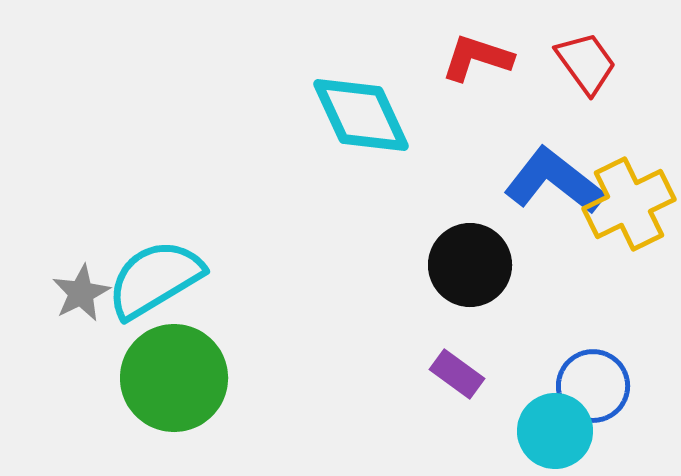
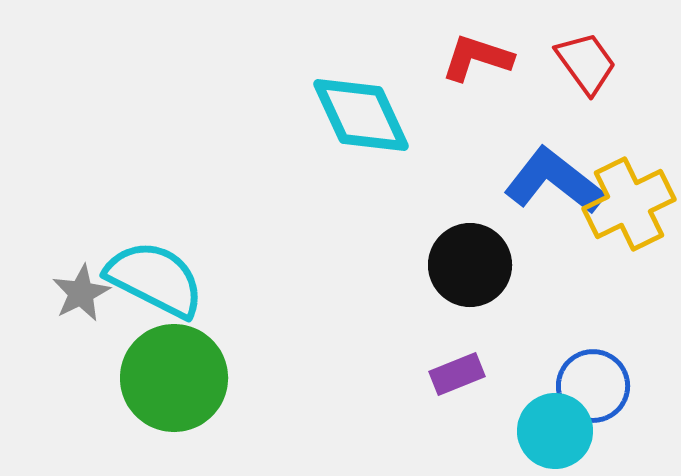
cyan semicircle: rotated 58 degrees clockwise
purple rectangle: rotated 58 degrees counterclockwise
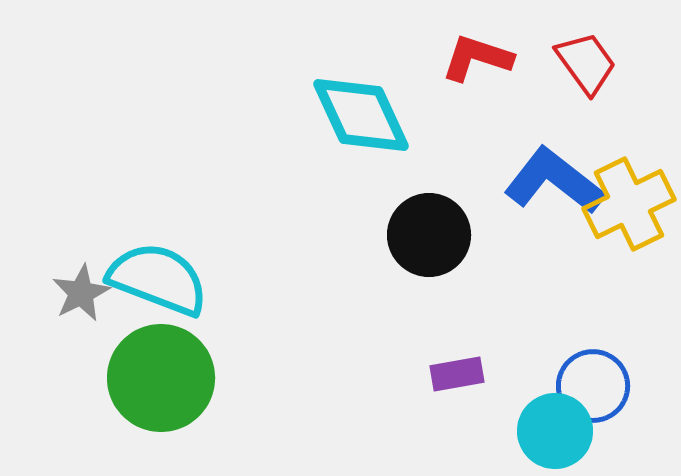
black circle: moved 41 px left, 30 px up
cyan semicircle: moved 3 px right; rotated 6 degrees counterclockwise
purple rectangle: rotated 12 degrees clockwise
green circle: moved 13 px left
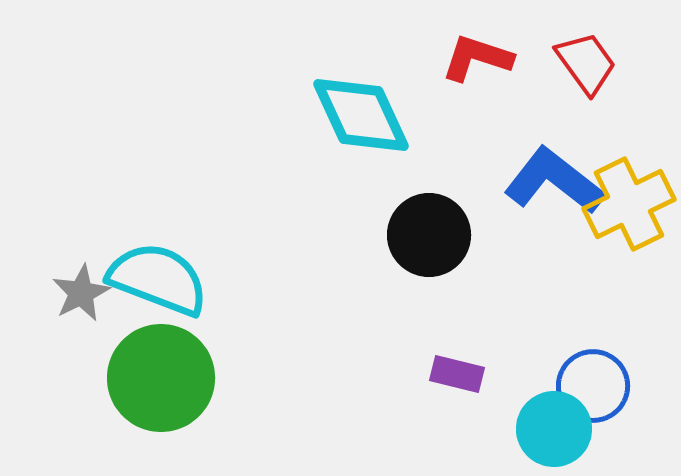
purple rectangle: rotated 24 degrees clockwise
cyan circle: moved 1 px left, 2 px up
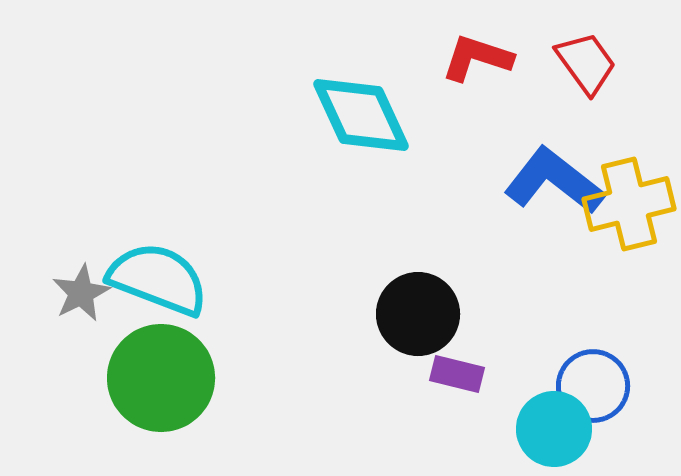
yellow cross: rotated 12 degrees clockwise
black circle: moved 11 px left, 79 px down
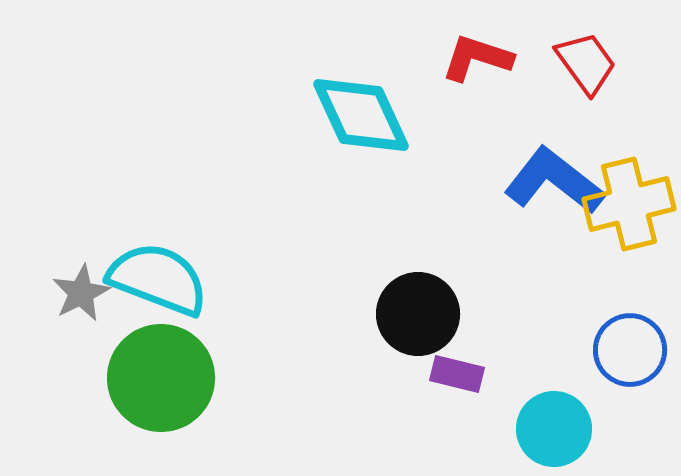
blue circle: moved 37 px right, 36 px up
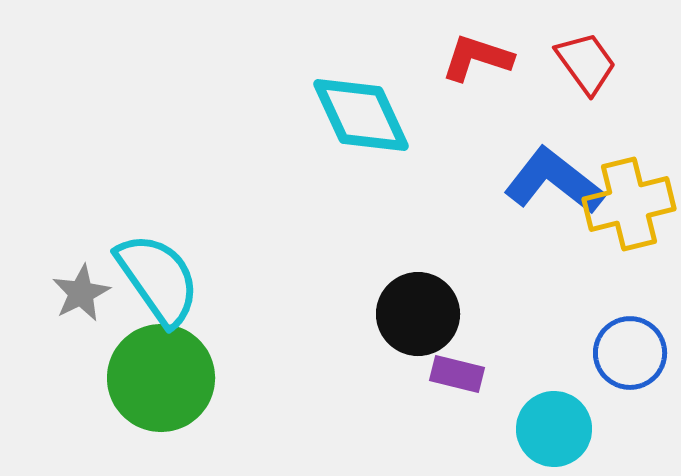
cyan semicircle: rotated 34 degrees clockwise
blue circle: moved 3 px down
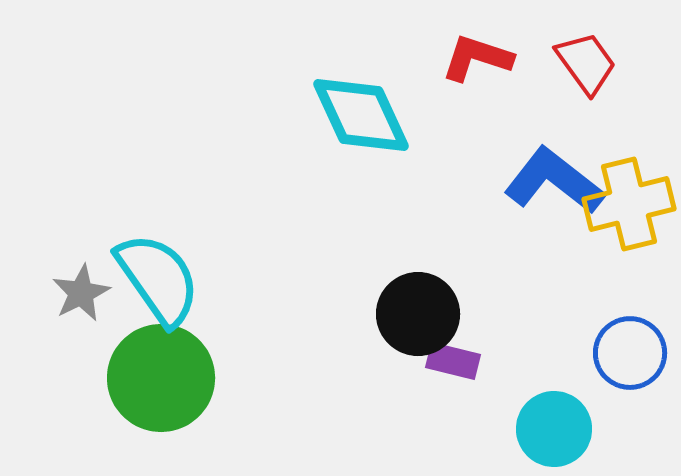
purple rectangle: moved 4 px left, 13 px up
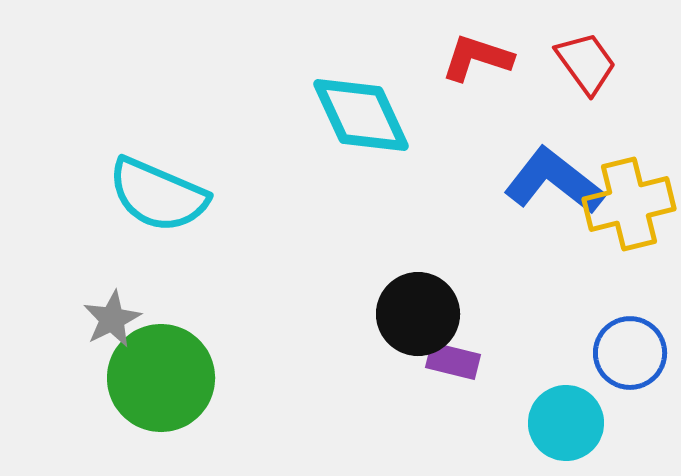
cyan semicircle: moved 84 px up; rotated 148 degrees clockwise
gray star: moved 31 px right, 26 px down
cyan circle: moved 12 px right, 6 px up
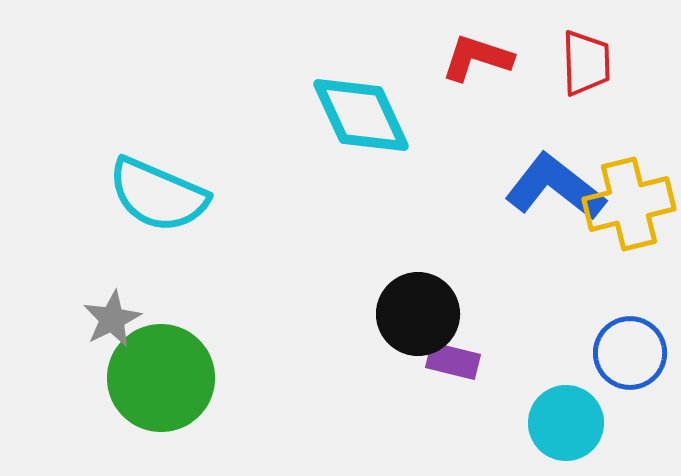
red trapezoid: rotated 34 degrees clockwise
blue L-shape: moved 1 px right, 6 px down
